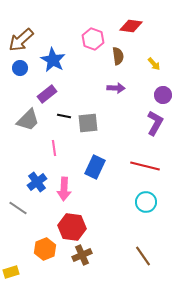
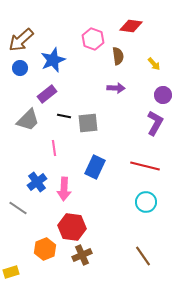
blue star: rotated 20 degrees clockwise
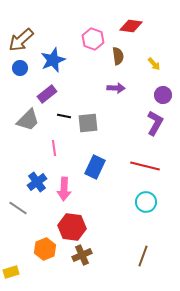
brown line: rotated 55 degrees clockwise
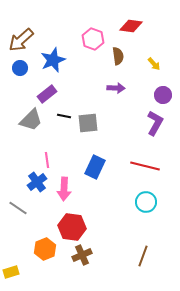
gray trapezoid: moved 3 px right
pink line: moved 7 px left, 12 px down
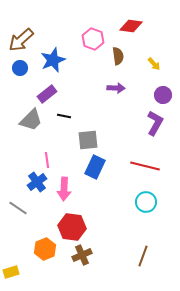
gray square: moved 17 px down
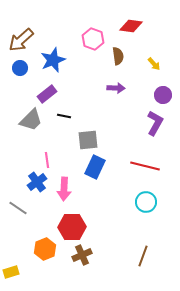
red hexagon: rotated 8 degrees counterclockwise
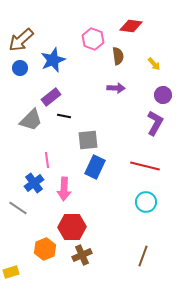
purple rectangle: moved 4 px right, 3 px down
blue cross: moved 3 px left, 1 px down
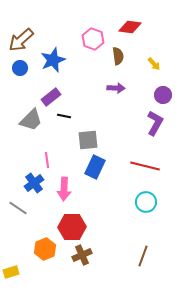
red diamond: moved 1 px left, 1 px down
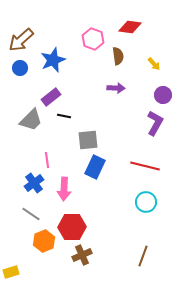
gray line: moved 13 px right, 6 px down
orange hexagon: moved 1 px left, 8 px up
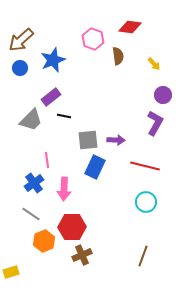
purple arrow: moved 52 px down
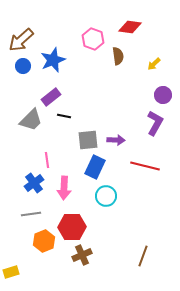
yellow arrow: rotated 88 degrees clockwise
blue circle: moved 3 px right, 2 px up
pink arrow: moved 1 px up
cyan circle: moved 40 px left, 6 px up
gray line: rotated 42 degrees counterclockwise
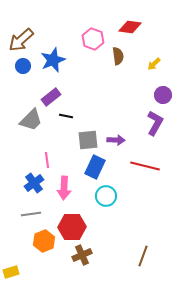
black line: moved 2 px right
